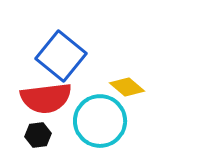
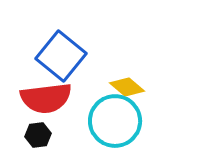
cyan circle: moved 15 px right
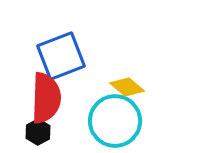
blue square: rotated 30 degrees clockwise
red semicircle: rotated 81 degrees counterclockwise
black hexagon: moved 3 px up; rotated 20 degrees counterclockwise
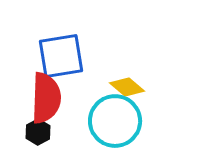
blue square: rotated 12 degrees clockwise
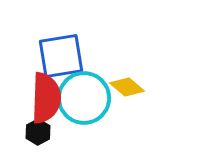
cyan circle: moved 31 px left, 23 px up
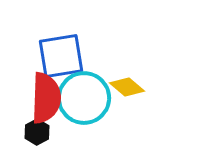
black hexagon: moved 1 px left
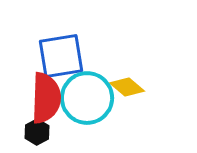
cyan circle: moved 3 px right
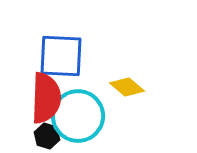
blue square: rotated 12 degrees clockwise
cyan circle: moved 9 px left, 18 px down
black hexagon: moved 10 px right, 4 px down; rotated 15 degrees counterclockwise
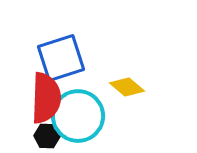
blue square: moved 2 px down; rotated 21 degrees counterclockwise
black hexagon: rotated 15 degrees counterclockwise
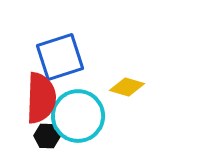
blue square: moved 1 px left, 1 px up
yellow diamond: rotated 24 degrees counterclockwise
red semicircle: moved 5 px left
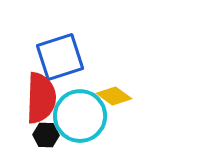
yellow diamond: moved 13 px left, 9 px down; rotated 20 degrees clockwise
cyan circle: moved 2 px right
black hexagon: moved 1 px left, 1 px up
